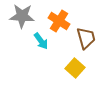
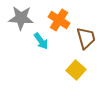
gray star: moved 1 px left, 2 px down
orange cross: moved 1 px up
yellow square: moved 1 px right, 2 px down
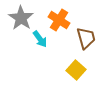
gray star: rotated 30 degrees clockwise
cyan arrow: moved 1 px left, 2 px up
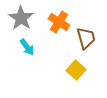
orange cross: moved 2 px down
cyan arrow: moved 13 px left, 8 px down
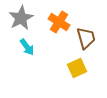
gray star: rotated 10 degrees clockwise
yellow square: moved 1 px right, 2 px up; rotated 24 degrees clockwise
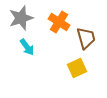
gray star: rotated 10 degrees clockwise
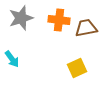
orange cross: moved 2 px up; rotated 25 degrees counterclockwise
brown trapezoid: moved 10 px up; rotated 85 degrees counterclockwise
cyan arrow: moved 15 px left, 12 px down
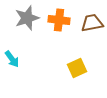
gray star: moved 6 px right
brown trapezoid: moved 6 px right, 5 px up
